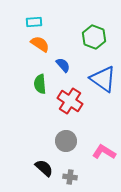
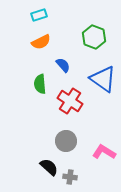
cyan rectangle: moved 5 px right, 7 px up; rotated 14 degrees counterclockwise
orange semicircle: moved 1 px right, 2 px up; rotated 120 degrees clockwise
black semicircle: moved 5 px right, 1 px up
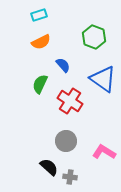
green semicircle: rotated 30 degrees clockwise
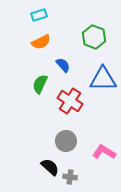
blue triangle: rotated 36 degrees counterclockwise
black semicircle: moved 1 px right
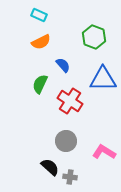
cyan rectangle: rotated 42 degrees clockwise
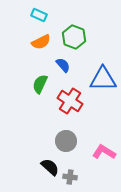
green hexagon: moved 20 px left
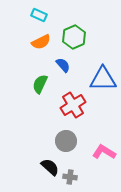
green hexagon: rotated 15 degrees clockwise
red cross: moved 3 px right, 4 px down; rotated 25 degrees clockwise
